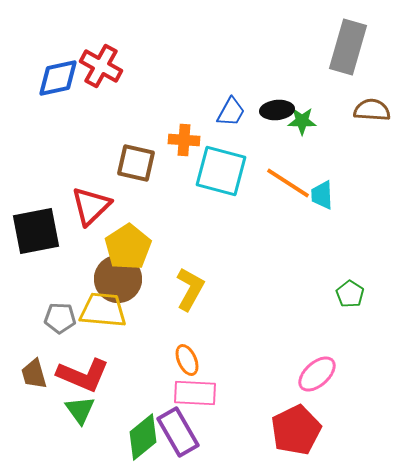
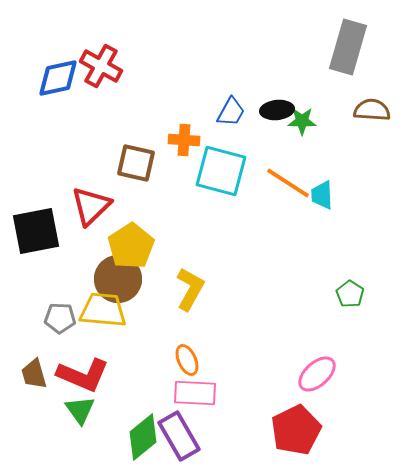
yellow pentagon: moved 3 px right, 1 px up
purple rectangle: moved 1 px right, 4 px down
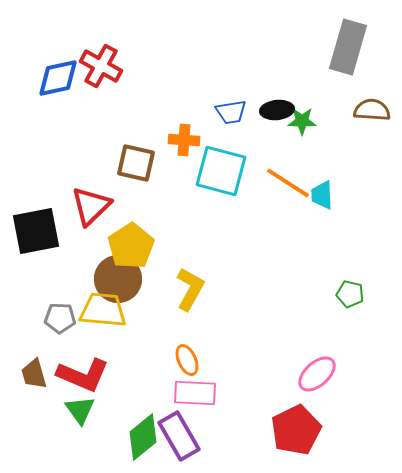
blue trapezoid: rotated 52 degrees clockwise
green pentagon: rotated 20 degrees counterclockwise
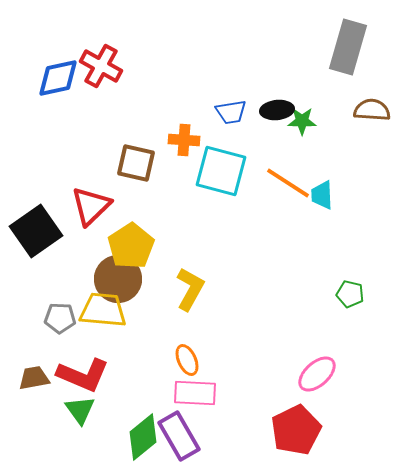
black square: rotated 24 degrees counterclockwise
brown trapezoid: moved 4 px down; rotated 96 degrees clockwise
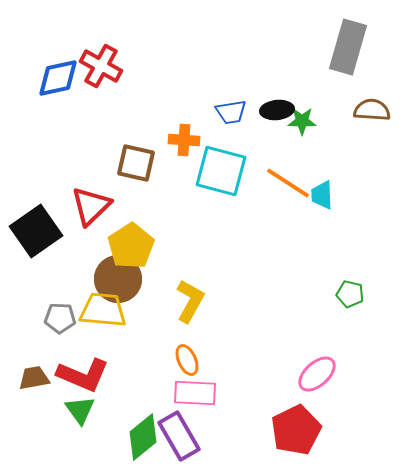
yellow L-shape: moved 12 px down
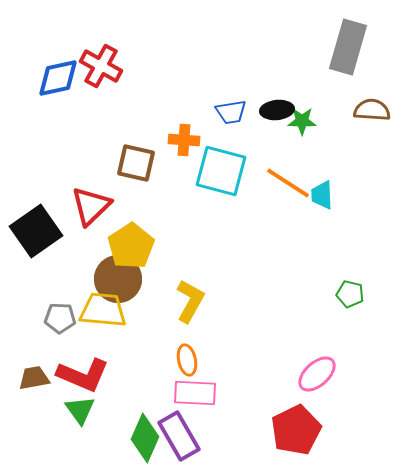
orange ellipse: rotated 12 degrees clockwise
green diamond: moved 2 px right, 1 px down; rotated 27 degrees counterclockwise
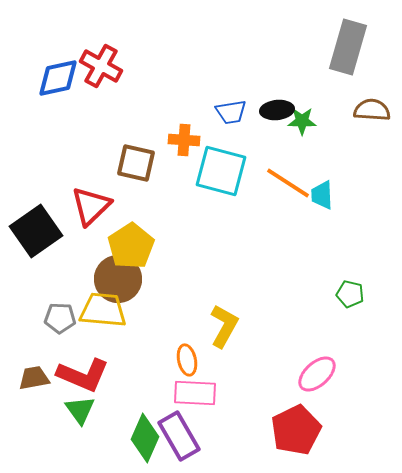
yellow L-shape: moved 34 px right, 25 px down
